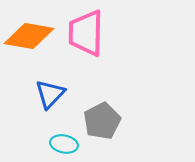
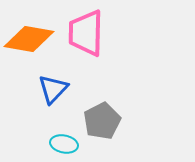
orange diamond: moved 3 px down
blue triangle: moved 3 px right, 5 px up
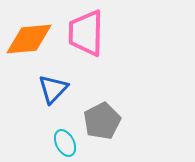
orange diamond: rotated 15 degrees counterclockwise
cyan ellipse: moved 1 px right, 1 px up; rotated 52 degrees clockwise
